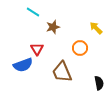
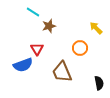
brown star: moved 4 px left, 1 px up
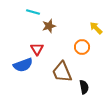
cyan line: rotated 16 degrees counterclockwise
orange circle: moved 2 px right, 1 px up
black semicircle: moved 15 px left, 4 px down
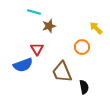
cyan line: moved 1 px right
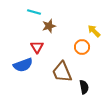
yellow arrow: moved 2 px left, 3 px down
red triangle: moved 2 px up
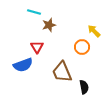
brown star: moved 1 px up
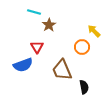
brown star: rotated 16 degrees counterclockwise
brown trapezoid: moved 2 px up
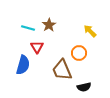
cyan line: moved 6 px left, 16 px down
yellow arrow: moved 4 px left
orange circle: moved 3 px left, 6 px down
blue semicircle: rotated 54 degrees counterclockwise
black semicircle: rotated 88 degrees clockwise
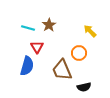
blue semicircle: moved 4 px right, 1 px down
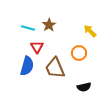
brown trapezoid: moved 7 px left, 2 px up
